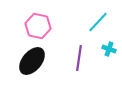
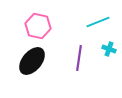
cyan line: rotated 25 degrees clockwise
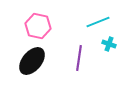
cyan cross: moved 5 px up
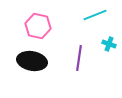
cyan line: moved 3 px left, 7 px up
black ellipse: rotated 60 degrees clockwise
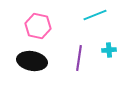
cyan cross: moved 6 px down; rotated 24 degrees counterclockwise
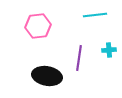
cyan line: rotated 15 degrees clockwise
pink hexagon: rotated 20 degrees counterclockwise
black ellipse: moved 15 px right, 15 px down
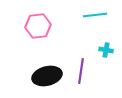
cyan cross: moved 3 px left; rotated 16 degrees clockwise
purple line: moved 2 px right, 13 px down
black ellipse: rotated 24 degrees counterclockwise
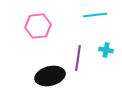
purple line: moved 3 px left, 13 px up
black ellipse: moved 3 px right
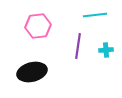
cyan cross: rotated 16 degrees counterclockwise
purple line: moved 12 px up
black ellipse: moved 18 px left, 4 px up
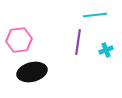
pink hexagon: moved 19 px left, 14 px down
purple line: moved 4 px up
cyan cross: rotated 16 degrees counterclockwise
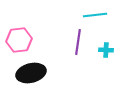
cyan cross: rotated 24 degrees clockwise
black ellipse: moved 1 px left, 1 px down
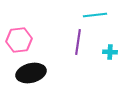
cyan cross: moved 4 px right, 2 px down
